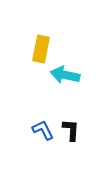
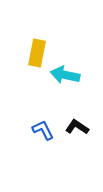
yellow rectangle: moved 4 px left, 4 px down
black L-shape: moved 6 px right, 3 px up; rotated 60 degrees counterclockwise
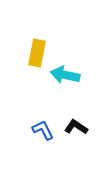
black L-shape: moved 1 px left
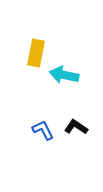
yellow rectangle: moved 1 px left
cyan arrow: moved 1 px left
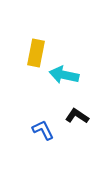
black L-shape: moved 1 px right, 11 px up
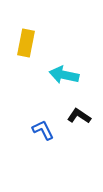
yellow rectangle: moved 10 px left, 10 px up
black L-shape: moved 2 px right
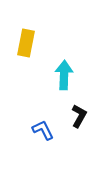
cyan arrow: rotated 80 degrees clockwise
black L-shape: rotated 85 degrees clockwise
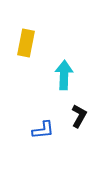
blue L-shape: rotated 110 degrees clockwise
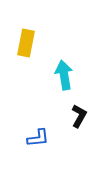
cyan arrow: rotated 12 degrees counterclockwise
blue L-shape: moved 5 px left, 8 px down
